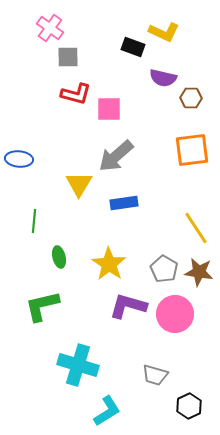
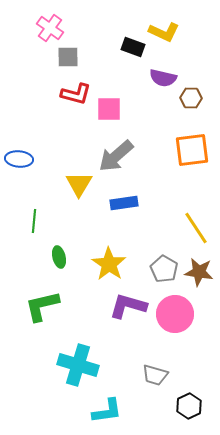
cyan L-shape: rotated 24 degrees clockwise
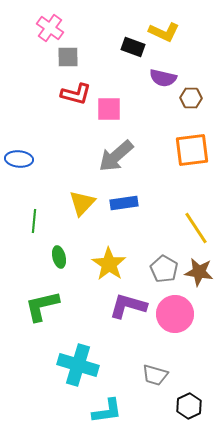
yellow triangle: moved 3 px right, 19 px down; rotated 12 degrees clockwise
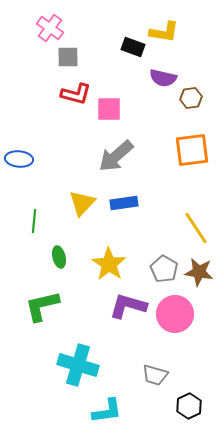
yellow L-shape: rotated 16 degrees counterclockwise
brown hexagon: rotated 10 degrees counterclockwise
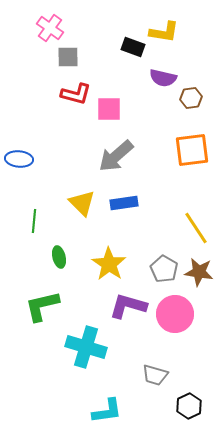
yellow triangle: rotated 28 degrees counterclockwise
cyan cross: moved 8 px right, 18 px up
